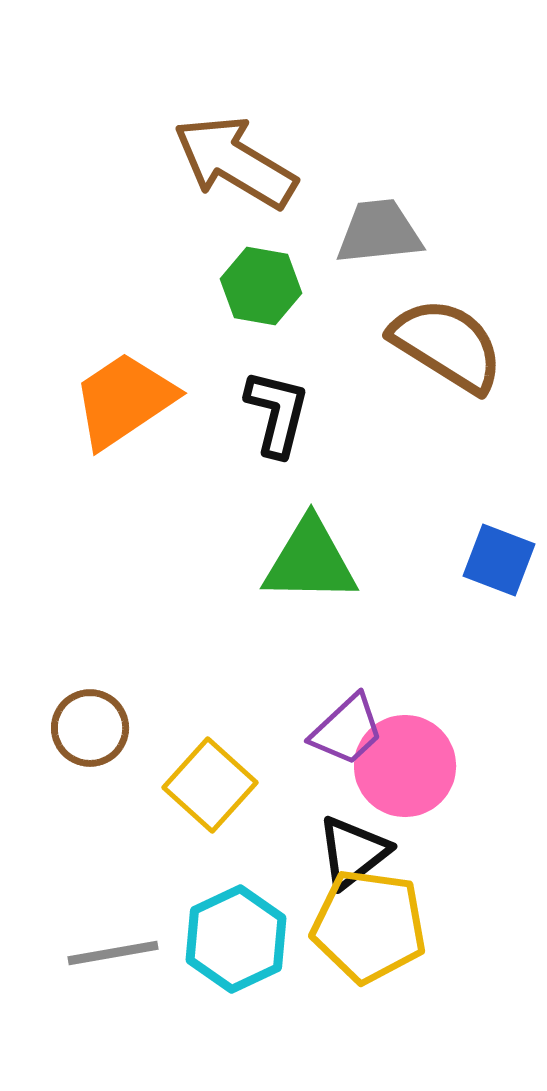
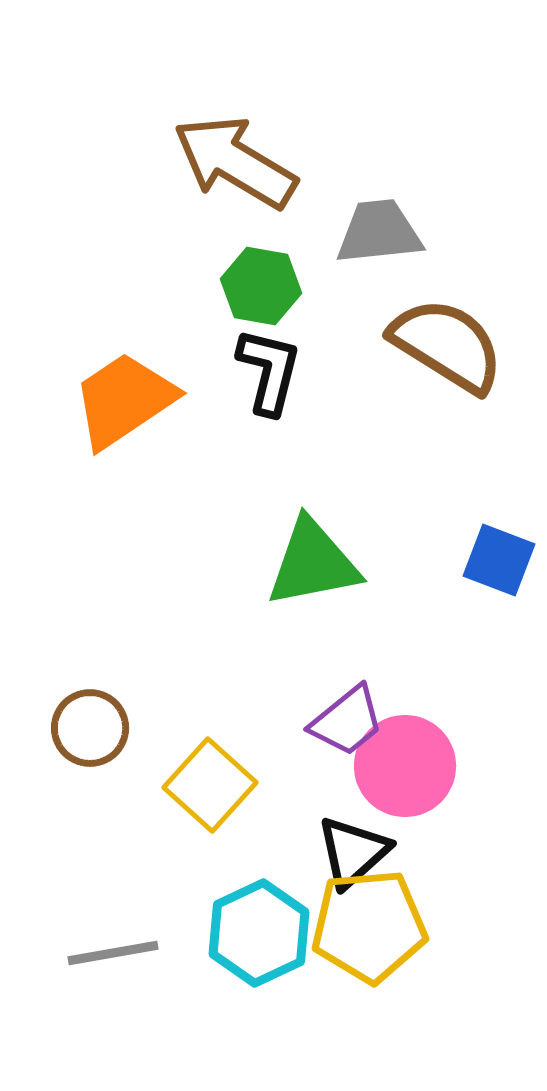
black L-shape: moved 8 px left, 42 px up
green triangle: moved 3 px right, 2 px down; rotated 12 degrees counterclockwise
purple trapezoid: moved 9 px up; rotated 4 degrees clockwise
black triangle: rotated 4 degrees counterclockwise
yellow pentagon: rotated 13 degrees counterclockwise
cyan hexagon: moved 23 px right, 6 px up
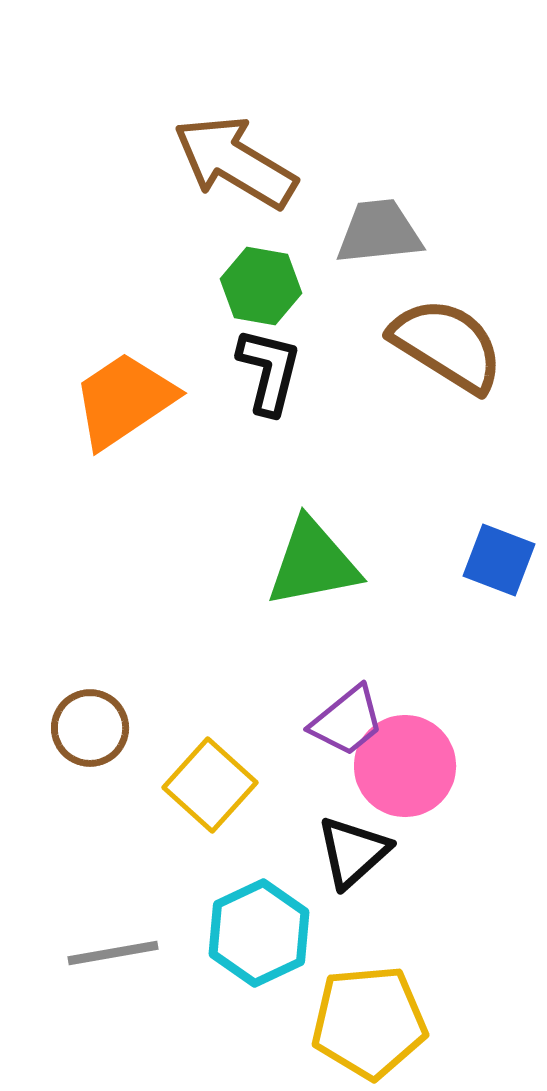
yellow pentagon: moved 96 px down
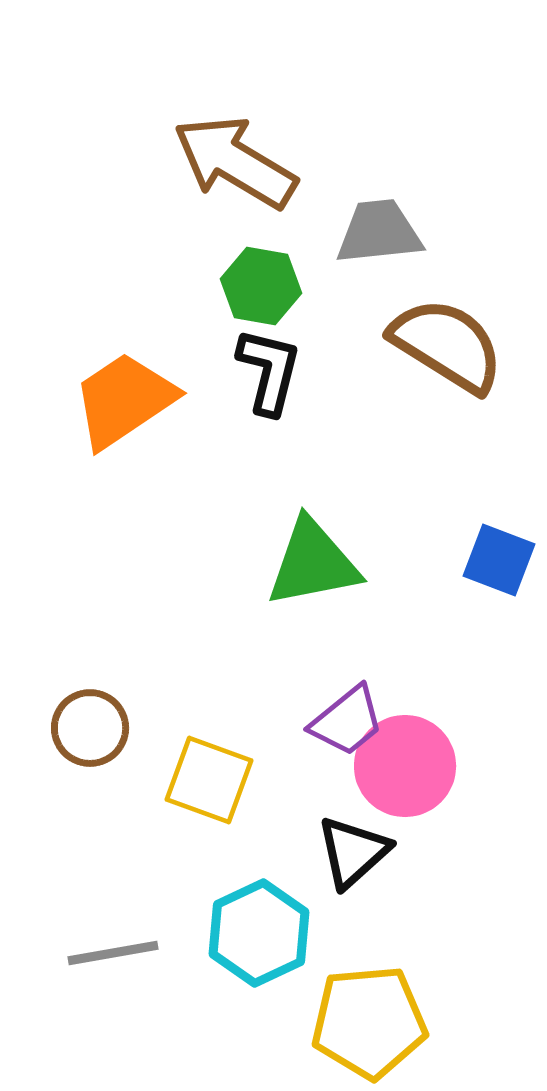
yellow square: moved 1 px left, 5 px up; rotated 22 degrees counterclockwise
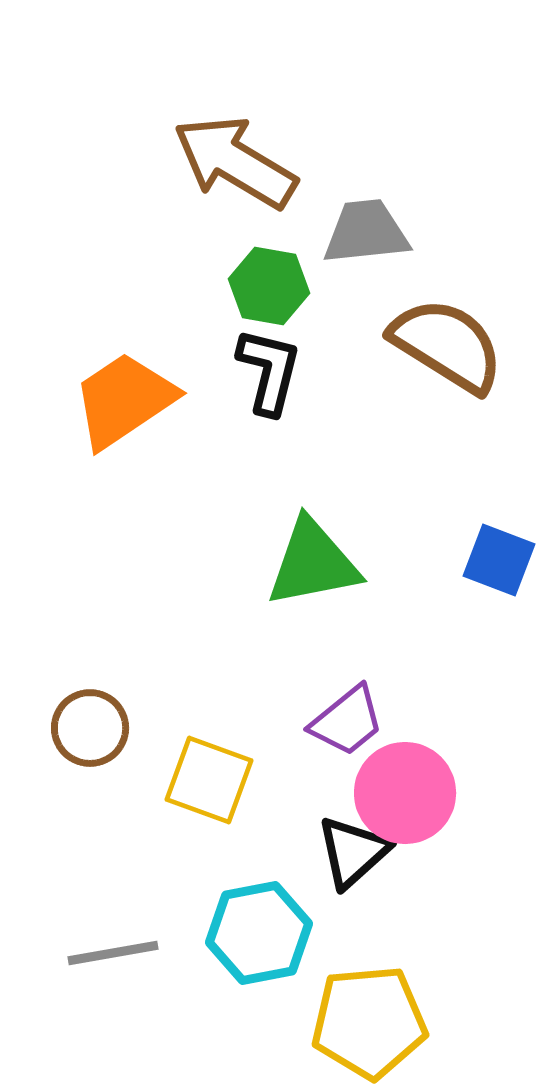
gray trapezoid: moved 13 px left
green hexagon: moved 8 px right
pink circle: moved 27 px down
cyan hexagon: rotated 14 degrees clockwise
